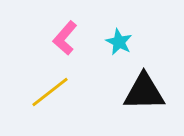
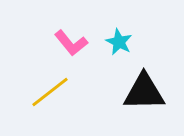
pink L-shape: moved 6 px right, 5 px down; rotated 80 degrees counterclockwise
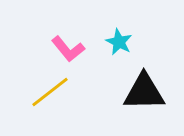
pink L-shape: moved 3 px left, 6 px down
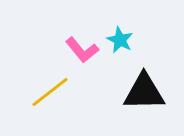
cyan star: moved 1 px right, 2 px up
pink L-shape: moved 14 px right, 1 px down
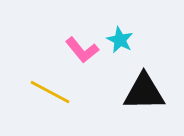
yellow line: rotated 66 degrees clockwise
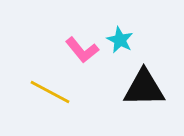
black triangle: moved 4 px up
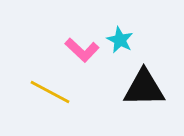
pink L-shape: rotated 8 degrees counterclockwise
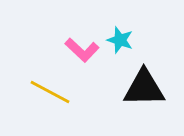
cyan star: rotated 8 degrees counterclockwise
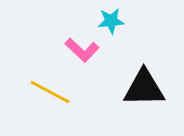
cyan star: moved 9 px left, 19 px up; rotated 24 degrees counterclockwise
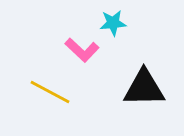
cyan star: moved 2 px right, 2 px down
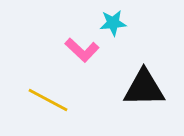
yellow line: moved 2 px left, 8 px down
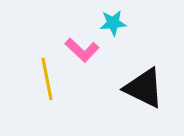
black triangle: rotated 27 degrees clockwise
yellow line: moved 1 px left, 21 px up; rotated 51 degrees clockwise
